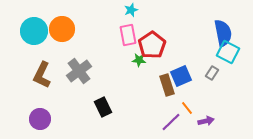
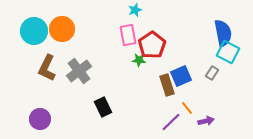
cyan star: moved 4 px right
brown L-shape: moved 5 px right, 7 px up
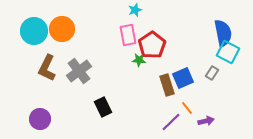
blue square: moved 2 px right, 2 px down
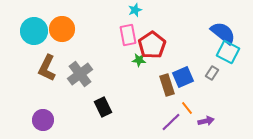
blue semicircle: rotated 40 degrees counterclockwise
gray cross: moved 1 px right, 3 px down
blue square: moved 1 px up
purple circle: moved 3 px right, 1 px down
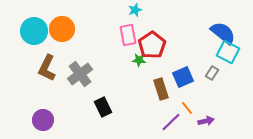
brown rectangle: moved 6 px left, 4 px down
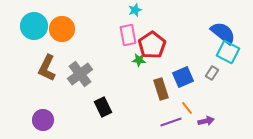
cyan circle: moved 5 px up
purple line: rotated 25 degrees clockwise
